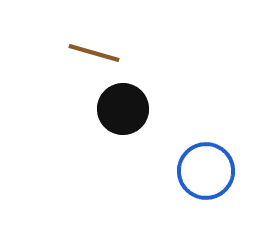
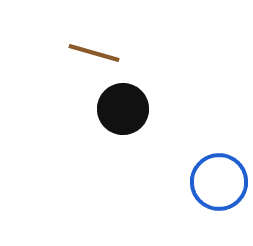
blue circle: moved 13 px right, 11 px down
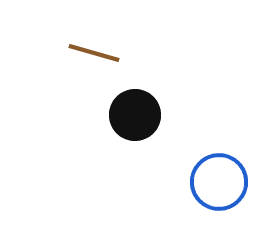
black circle: moved 12 px right, 6 px down
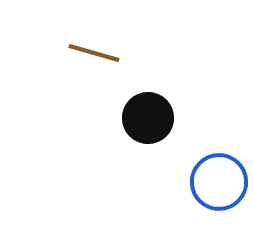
black circle: moved 13 px right, 3 px down
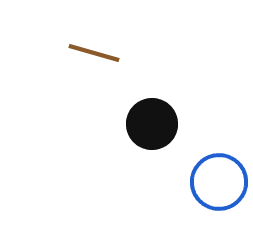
black circle: moved 4 px right, 6 px down
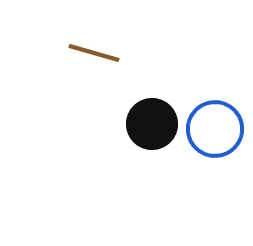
blue circle: moved 4 px left, 53 px up
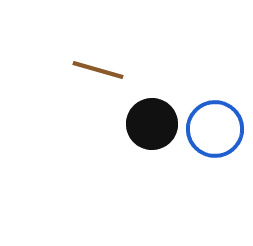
brown line: moved 4 px right, 17 px down
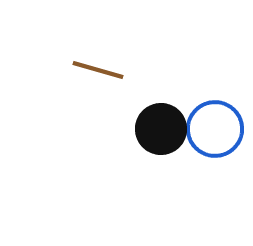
black circle: moved 9 px right, 5 px down
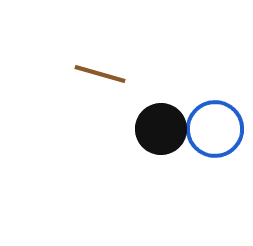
brown line: moved 2 px right, 4 px down
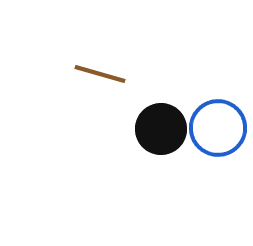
blue circle: moved 3 px right, 1 px up
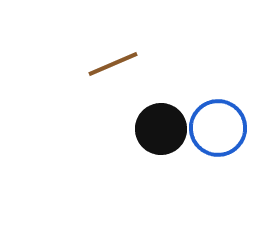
brown line: moved 13 px right, 10 px up; rotated 39 degrees counterclockwise
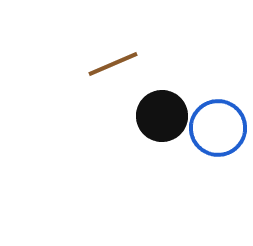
black circle: moved 1 px right, 13 px up
